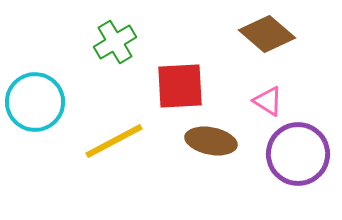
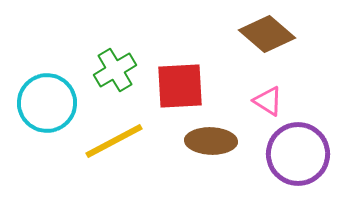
green cross: moved 28 px down
cyan circle: moved 12 px right, 1 px down
brown ellipse: rotated 9 degrees counterclockwise
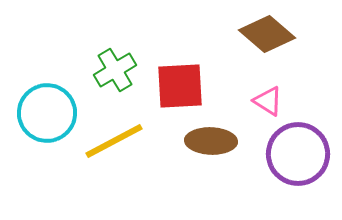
cyan circle: moved 10 px down
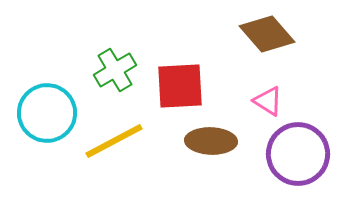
brown diamond: rotated 8 degrees clockwise
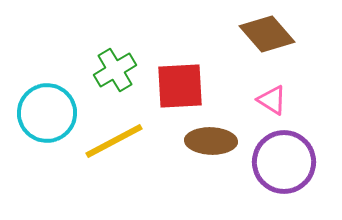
pink triangle: moved 4 px right, 1 px up
purple circle: moved 14 px left, 8 px down
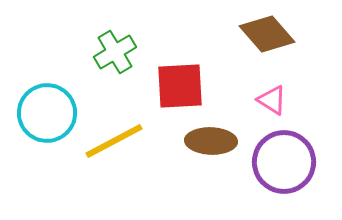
green cross: moved 18 px up
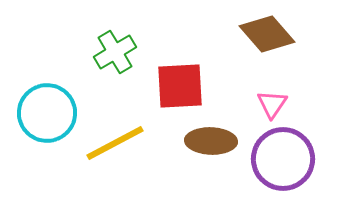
pink triangle: moved 4 px down; rotated 32 degrees clockwise
yellow line: moved 1 px right, 2 px down
purple circle: moved 1 px left, 3 px up
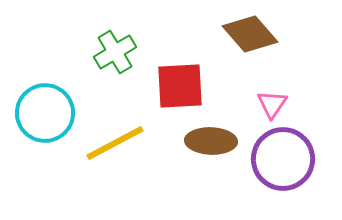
brown diamond: moved 17 px left
cyan circle: moved 2 px left
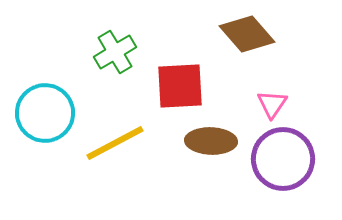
brown diamond: moved 3 px left
